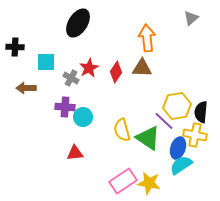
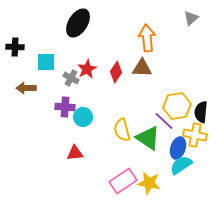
red star: moved 2 px left, 1 px down
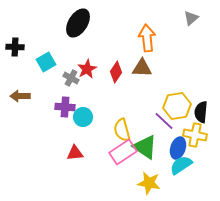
cyan square: rotated 30 degrees counterclockwise
brown arrow: moved 6 px left, 8 px down
green triangle: moved 3 px left, 9 px down
pink rectangle: moved 29 px up
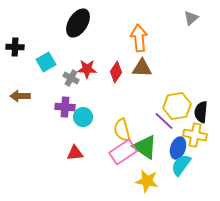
orange arrow: moved 8 px left
red star: rotated 30 degrees clockwise
cyan semicircle: rotated 20 degrees counterclockwise
yellow star: moved 2 px left, 2 px up
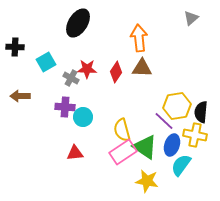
blue ellipse: moved 6 px left, 3 px up
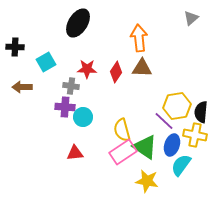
gray cross: moved 8 px down; rotated 21 degrees counterclockwise
brown arrow: moved 2 px right, 9 px up
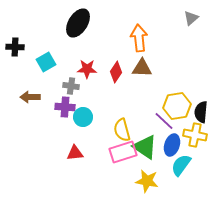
brown arrow: moved 8 px right, 10 px down
pink rectangle: rotated 16 degrees clockwise
